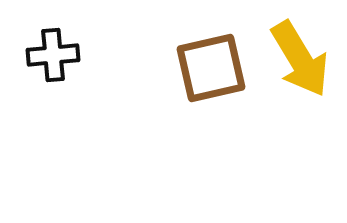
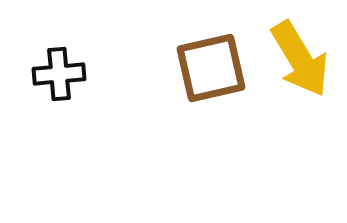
black cross: moved 6 px right, 19 px down
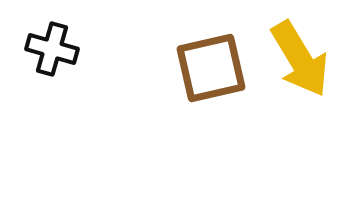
black cross: moved 7 px left, 25 px up; rotated 21 degrees clockwise
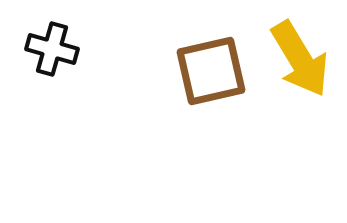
brown square: moved 3 px down
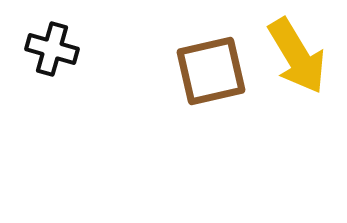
yellow arrow: moved 3 px left, 3 px up
